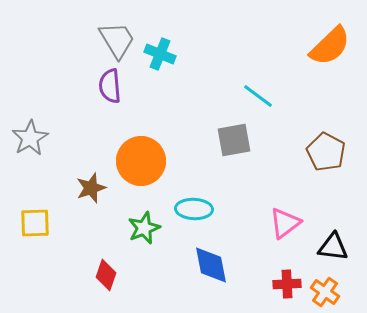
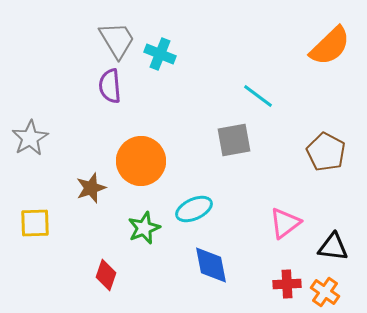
cyan ellipse: rotated 27 degrees counterclockwise
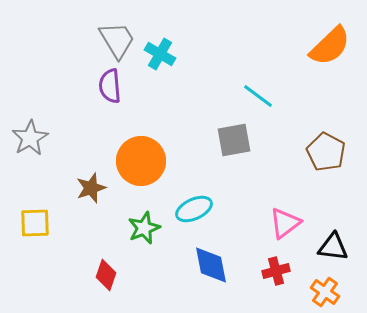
cyan cross: rotated 8 degrees clockwise
red cross: moved 11 px left, 13 px up; rotated 12 degrees counterclockwise
